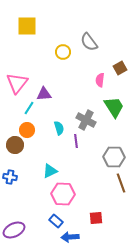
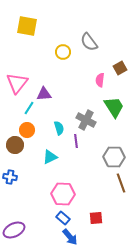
yellow square: rotated 10 degrees clockwise
cyan triangle: moved 14 px up
blue rectangle: moved 7 px right, 3 px up
blue arrow: rotated 126 degrees counterclockwise
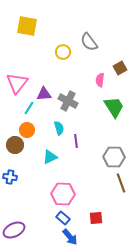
gray cross: moved 18 px left, 19 px up
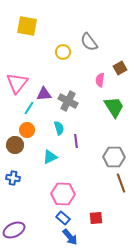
blue cross: moved 3 px right, 1 px down
